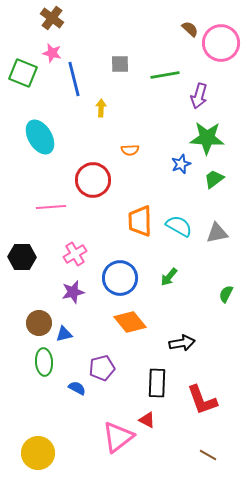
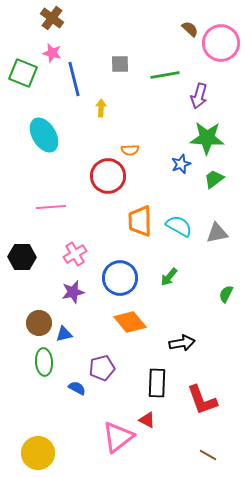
cyan ellipse: moved 4 px right, 2 px up
red circle: moved 15 px right, 4 px up
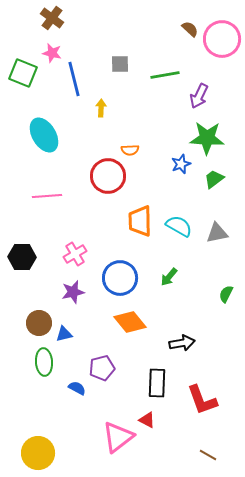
pink circle: moved 1 px right, 4 px up
purple arrow: rotated 10 degrees clockwise
pink line: moved 4 px left, 11 px up
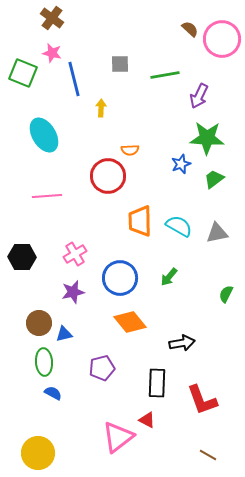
blue semicircle: moved 24 px left, 5 px down
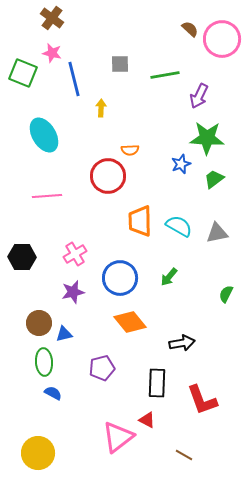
brown line: moved 24 px left
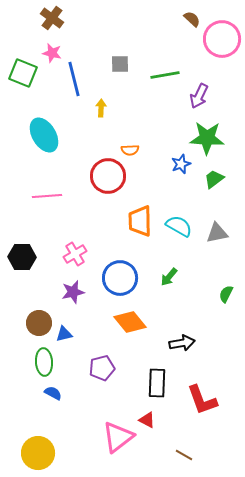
brown semicircle: moved 2 px right, 10 px up
